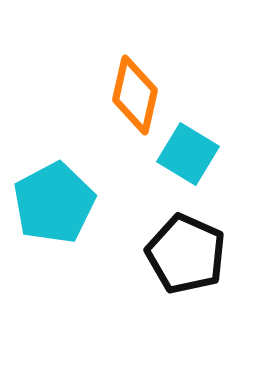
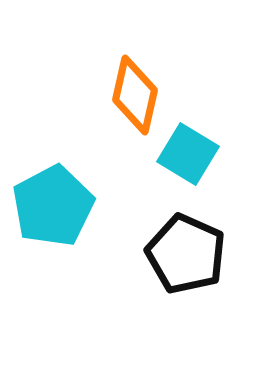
cyan pentagon: moved 1 px left, 3 px down
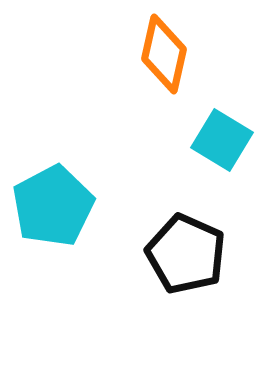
orange diamond: moved 29 px right, 41 px up
cyan square: moved 34 px right, 14 px up
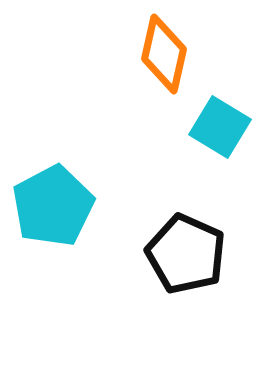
cyan square: moved 2 px left, 13 px up
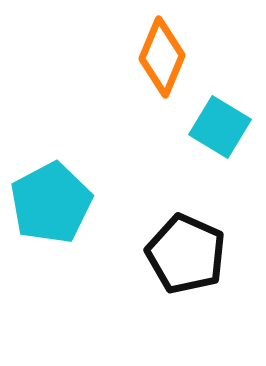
orange diamond: moved 2 px left, 3 px down; rotated 10 degrees clockwise
cyan pentagon: moved 2 px left, 3 px up
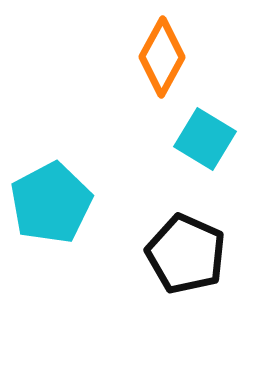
orange diamond: rotated 6 degrees clockwise
cyan square: moved 15 px left, 12 px down
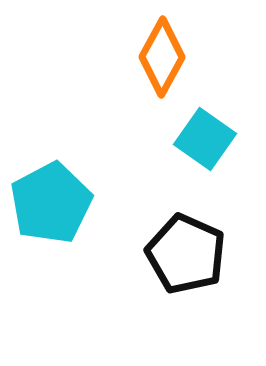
cyan square: rotated 4 degrees clockwise
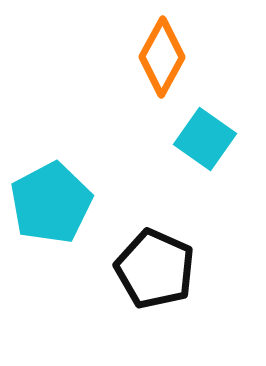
black pentagon: moved 31 px left, 15 px down
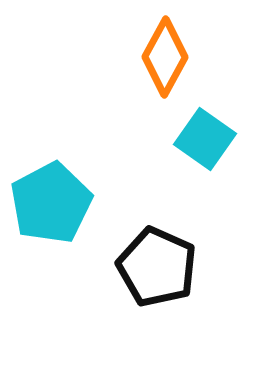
orange diamond: moved 3 px right
black pentagon: moved 2 px right, 2 px up
